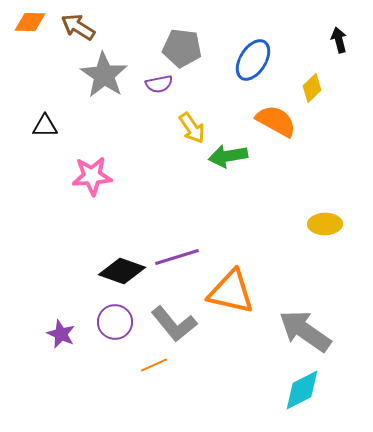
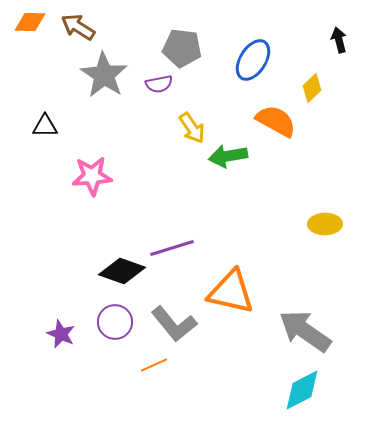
purple line: moved 5 px left, 9 px up
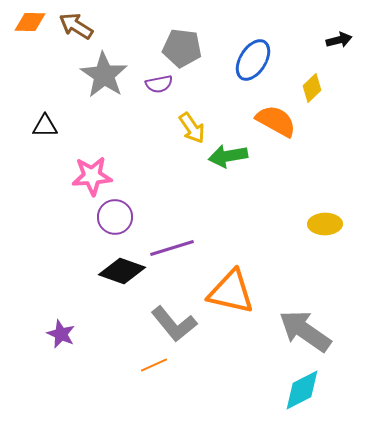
brown arrow: moved 2 px left, 1 px up
black arrow: rotated 90 degrees clockwise
purple circle: moved 105 px up
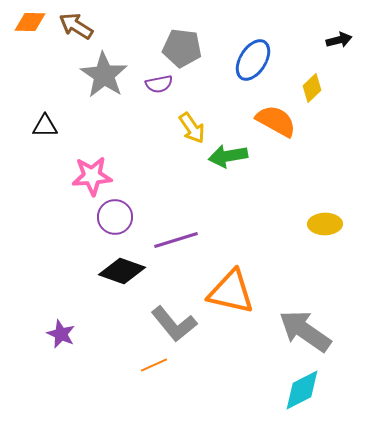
purple line: moved 4 px right, 8 px up
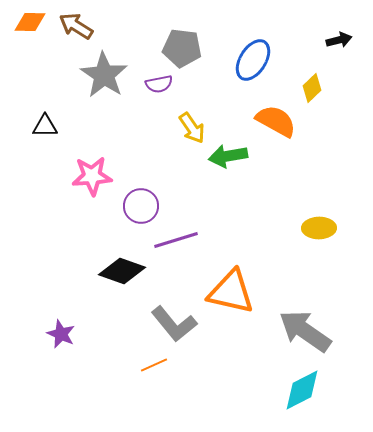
purple circle: moved 26 px right, 11 px up
yellow ellipse: moved 6 px left, 4 px down
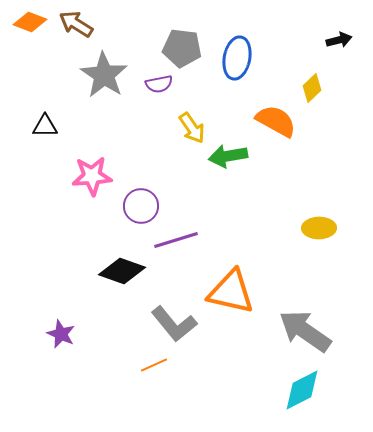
orange diamond: rotated 20 degrees clockwise
brown arrow: moved 2 px up
blue ellipse: moved 16 px left, 2 px up; rotated 21 degrees counterclockwise
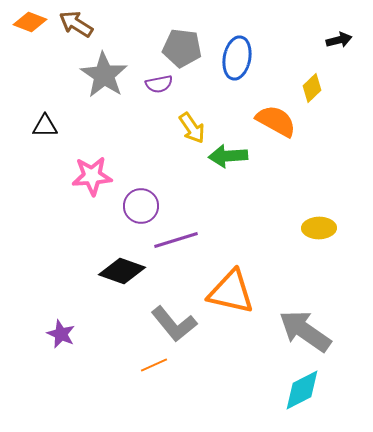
green arrow: rotated 6 degrees clockwise
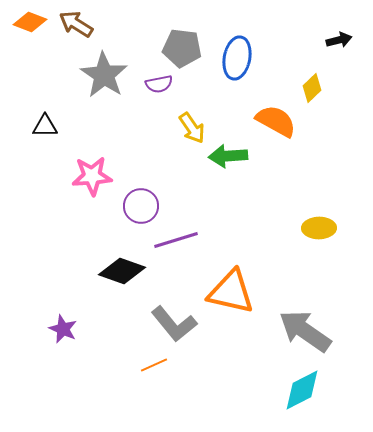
purple star: moved 2 px right, 5 px up
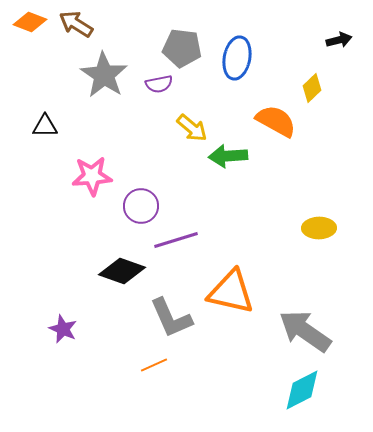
yellow arrow: rotated 16 degrees counterclockwise
gray L-shape: moved 3 px left, 6 px up; rotated 15 degrees clockwise
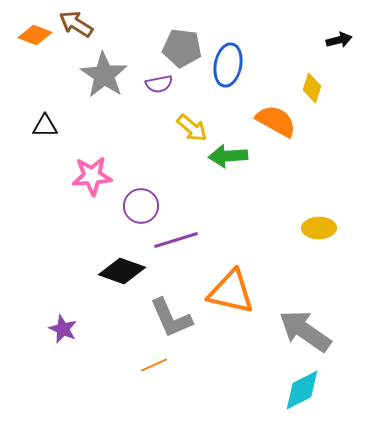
orange diamond: moved 5 px right, 13 px down
blue ellipse: moved 9 px left, 7 px down
yellow diamond: rotated 28 degrees counterclockwise
